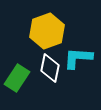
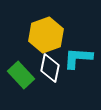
yellow hexagon: moved 1 px left, 4 px down
green rectangle: moved 4 px right, 3 px up; rotated 76 degrees counterclockwise
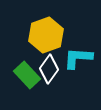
white diamond: moved 1 px left, 1 px down; rotated 24 degrees clockwise
green rectangle: moved 6 px right
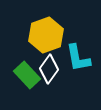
cyan L-shape: rotated 104 degrees counterclockwise
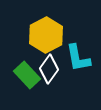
yellow hexagon: rotated 8 degrees counterclockwise
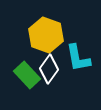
yellow hexagon: rotated 12 degrees counterclockwise
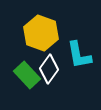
yellow hexagon: moved 5 px left, 2 px up
cyan L-shape: moved 1 px right, 3 px up
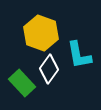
green rectangle: moved 5 px left, 8 px down
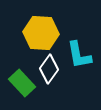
yellow hexagon: rotated 16 degrees counterclockwise
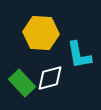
white diamond: moved 1 px right, 9 px down; rotated 40 degrees clockwise
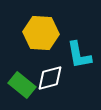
green rectangle: moved 2 px down; rotated 8 degrees counterclockwise
